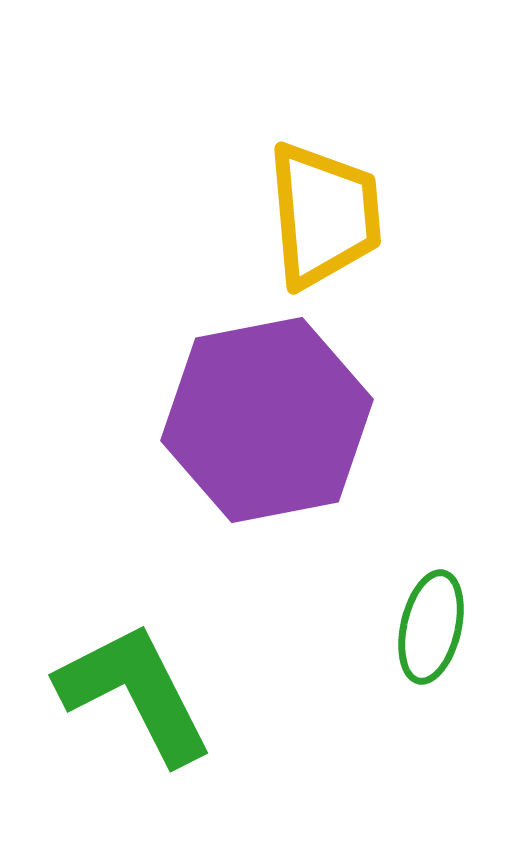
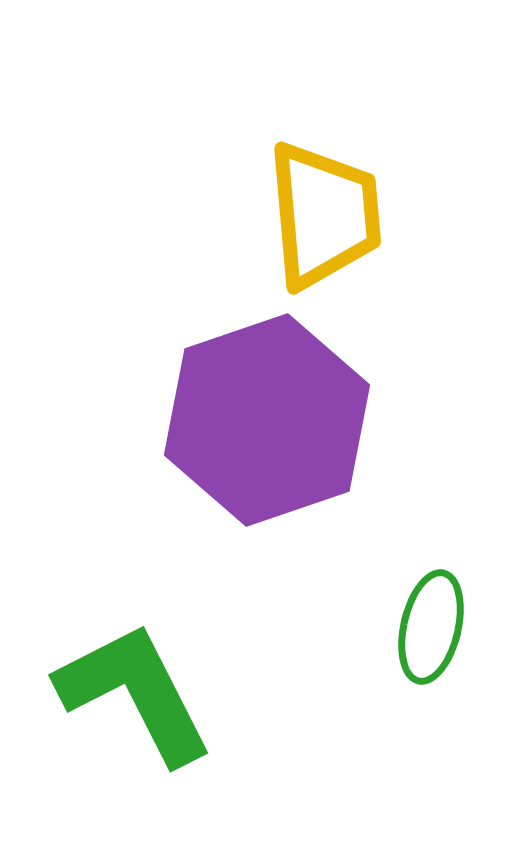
purple hexagon: rotated 8 degrees counterclockwise
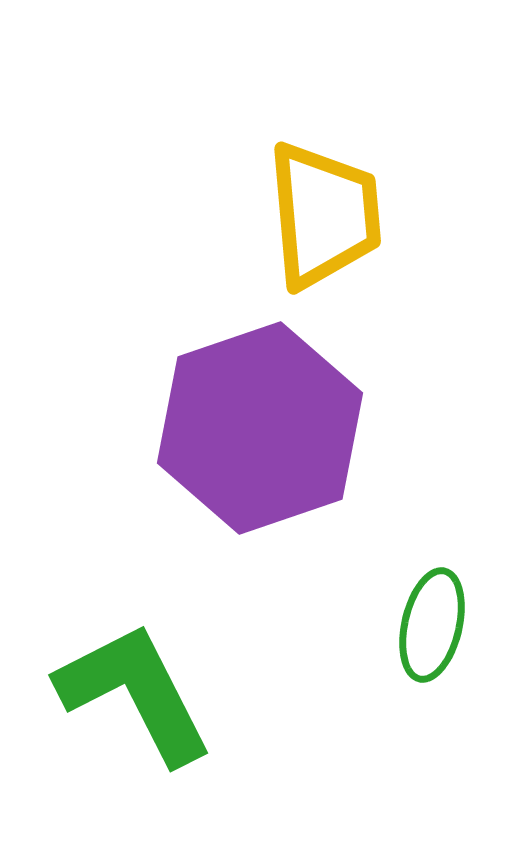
purple hexagon: moved 7 px left, 8 px down
green ellipse: moved 1 px right, 2 px up
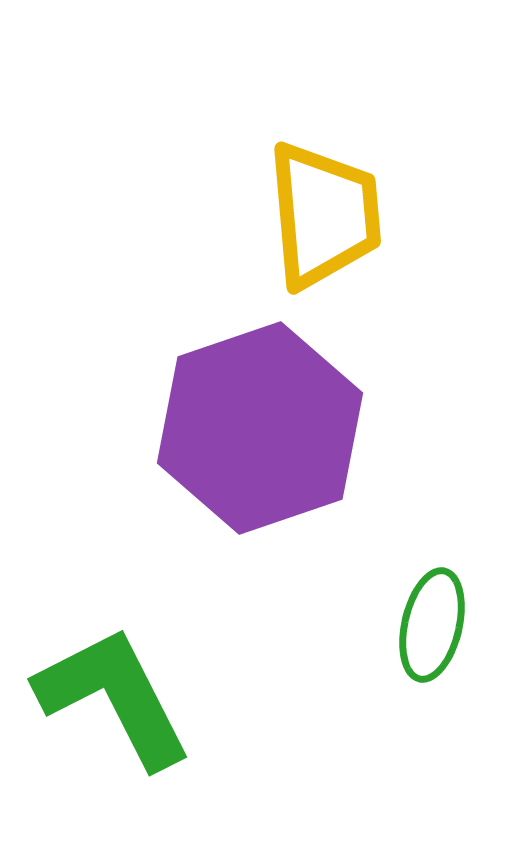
green L-shape: moved 21 px left, 4 px down
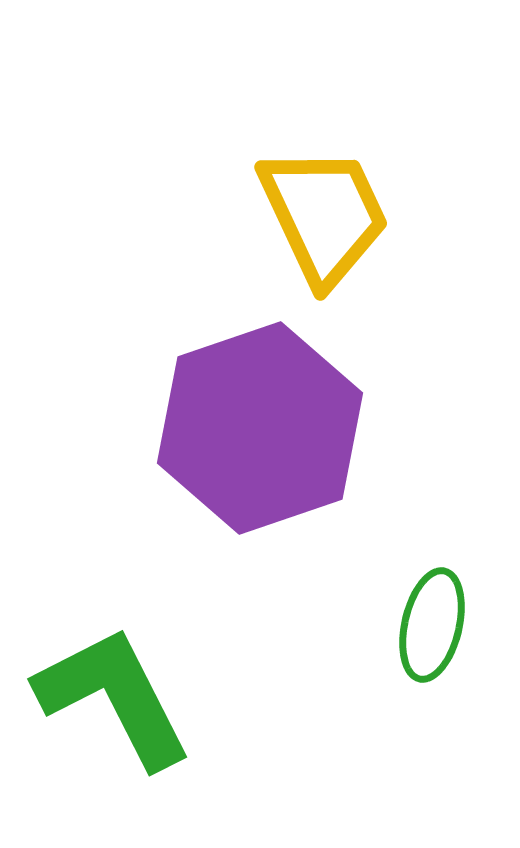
yellow trapezoid: rotated 20 degrees counterclockwise
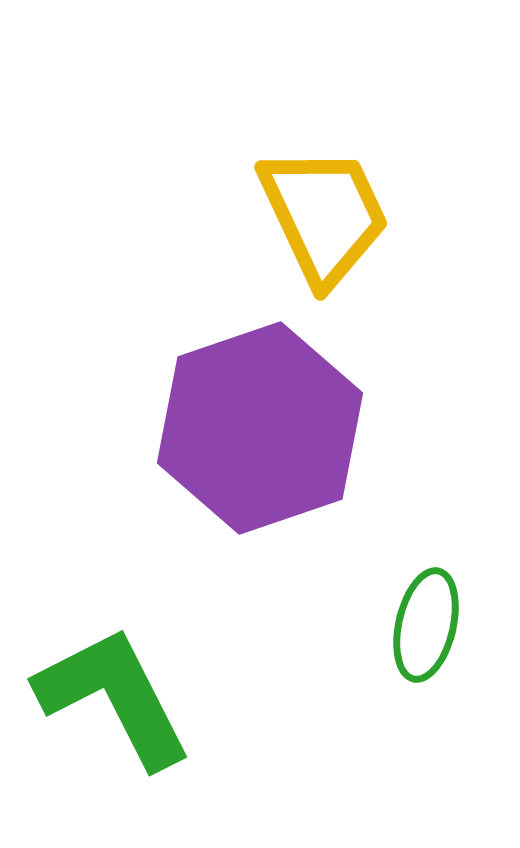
green ellipse: moved 6 px left
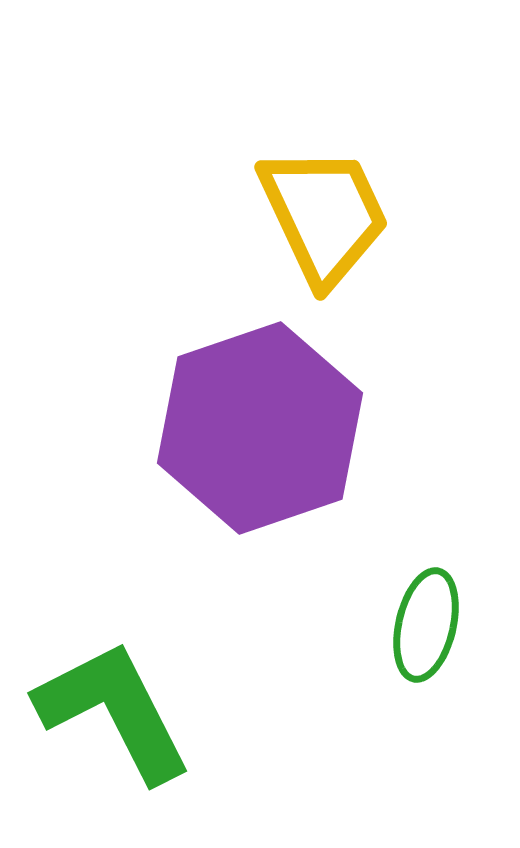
green L-shape: moved 14 px down
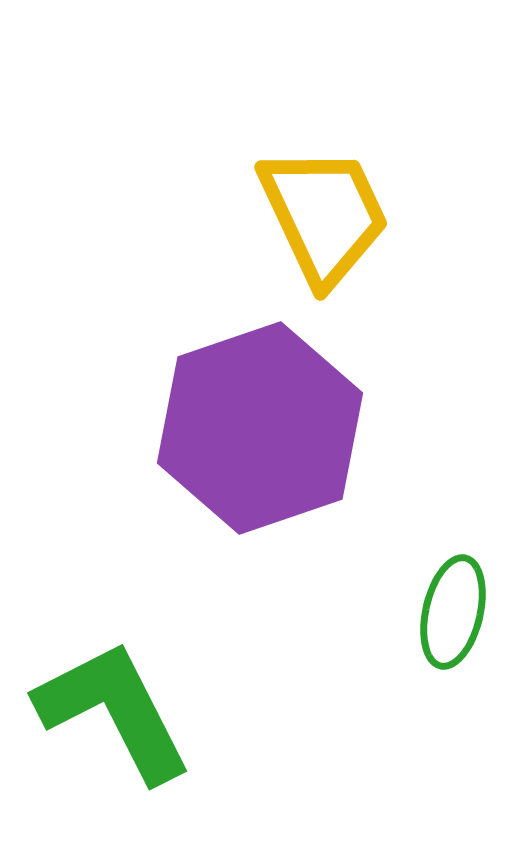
green ellipse: moved 27 px right, 13 px up
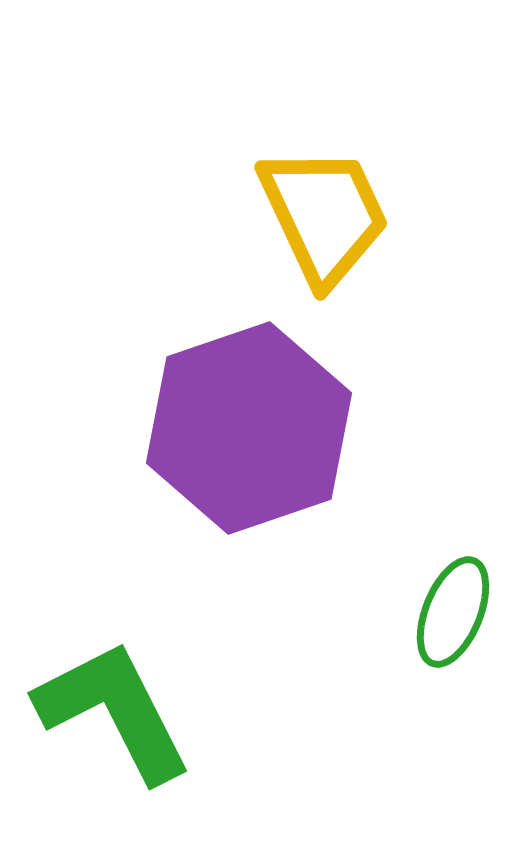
purple hexagon: moved 11 px left
green ellipse: rotated 9 degrees clockwise
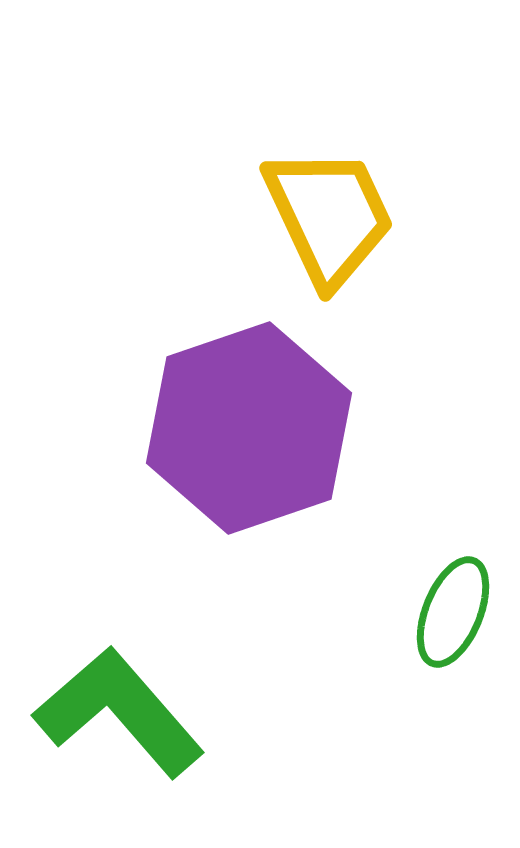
yellow trapezoid: moved 5 px right, 1 px down
green L-shape: moved 5 px right, 1 px down; rotated 14 degrees counterclockwise
